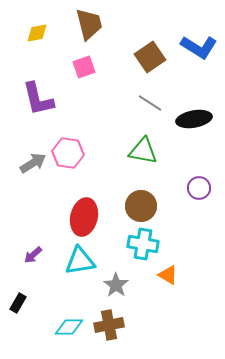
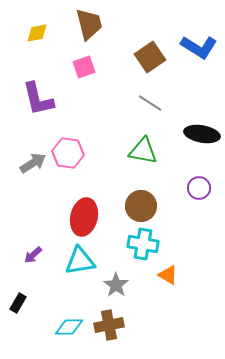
black ellipse: moved 8 px right, 15 px down; rotated 20 degrees clockwise
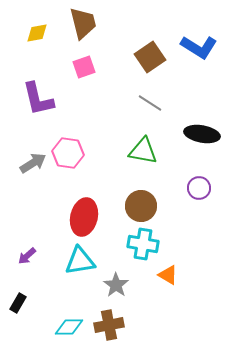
brown trapezoid: moved 6 px left, 1 px up
purple arrow: moved 6 px left, 1 px down
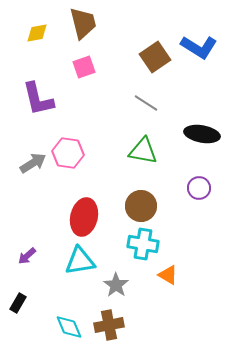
brown square: moved 5 px right
gray line: moved 4 px left
cyan diamond: rotated 68 degrees clockwise
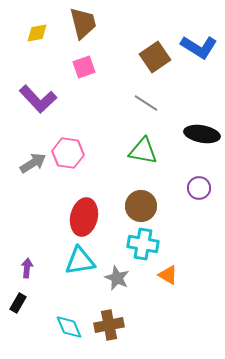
purple L-shape: rotated 30 degrees counterclockwise
purple arrow: moved 12 px down; rotated 138 degrees clockwise
gray star: moved 1 px right, 7 px up; rotated 10 degrees counterclockwise
